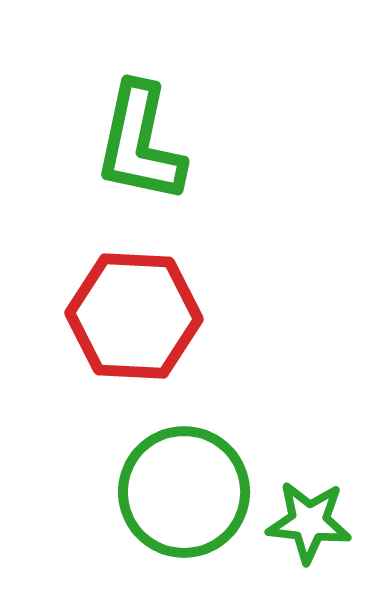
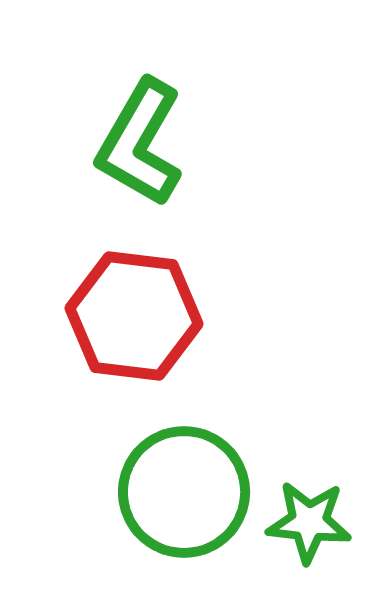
green L-shape: rotated 18 degrees clockwise
red hexagon: rotated 4 degrees clockwise
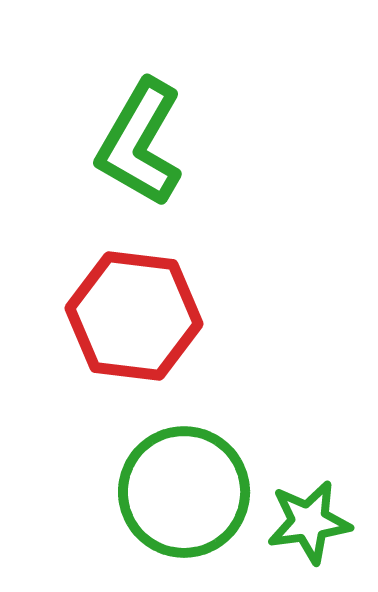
green star: rotated 14 degrees counterclockwise
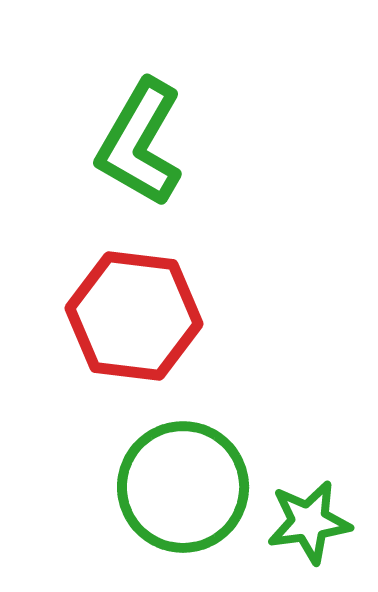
green circle: moved 1 px left, 5 px up
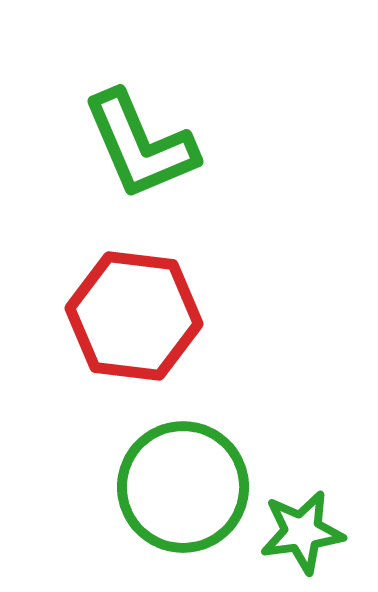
green L-shape: moved 2 px down; rotated 53 degrees counterclockwise
green star: moved 7 px left, 10 px down
